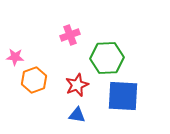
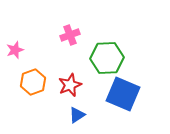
pink star: moved 7 px up; rotated 24 degrees counterclockwise
orange hexagon: moved 1 px left, 2 px down
red star: moved 7 px left
blue square: moved 2 px up; rotated 20 degrees clockwise
blue triangle: rotated 42 degrees counterclockwise
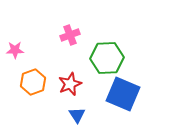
pink star: rotated 18 degrees clockwise
red star: moved 1 px up
blue triangle: rotated 30 degrees counterclockwise
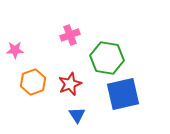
green hexagon: rotated 12 degrees clockwise
blue square: rotated 36 degrees counterclockwise
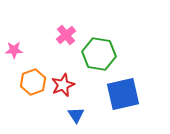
pink cross: moved 4 px left; rotated 18 degrees counterclockwise
pink star: moved 1 px left
green hexagon: moved 8 px left, 4 px up
red star: moved 7 px left, 1 px down
blue triangle: moved 1 px left
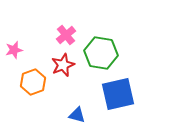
pink star: rotated 12 degrees counterclockwise
green hexagon: moved 2 px right, 1 px up
red star: moved 20 px up
blue square: moved 5 px left
blue triangle: moved 1 px right; rotated 42 degrees counterclockwise
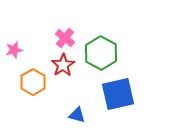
pink cross: moved 1 px left, 3 px down; rotated 12 degrees counterclockwise
green hexagon: rotated 20 degrees clockwise
red star: rotated 10 degrees counterclockwise
orange hexagon: rotated 10 degrees counterclockwise
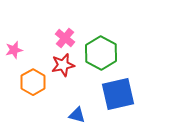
red star: rotated 20 degrees clockwise
